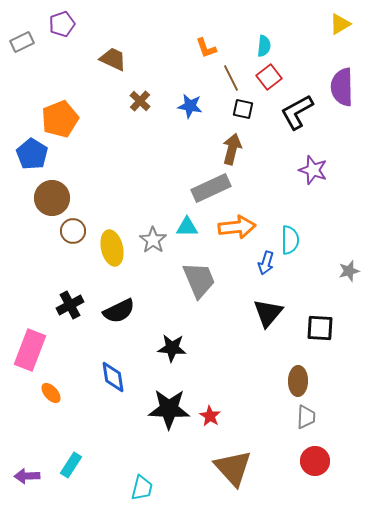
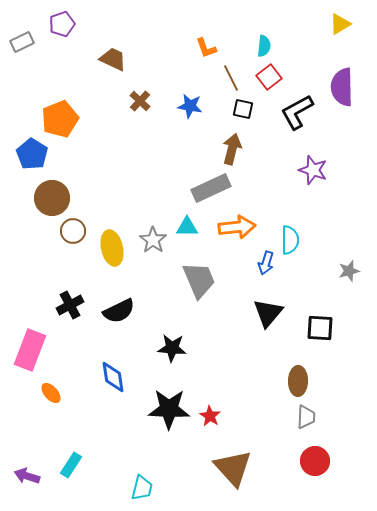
purple arrow at (27, 476): rotated 20 degrees clockwise
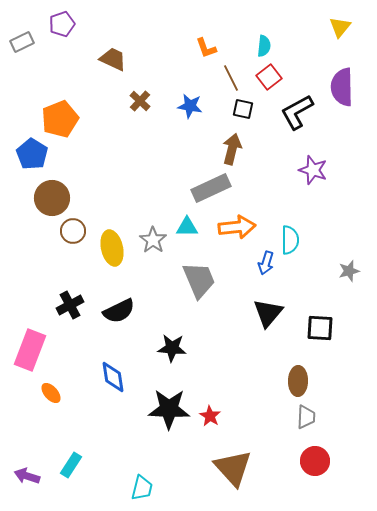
yellow triangle at (340, 24): moved 3 px down; rotated 20 degrees counterclockwise
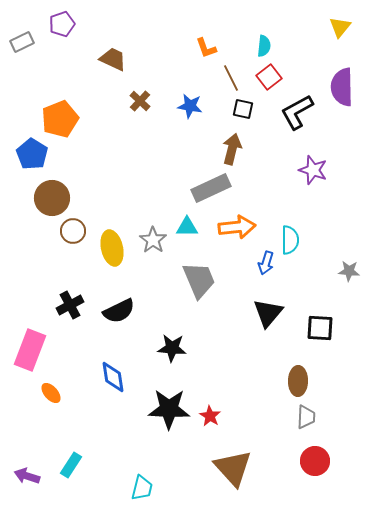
gray star at (349, 271): rotated 20 degrees clockwise
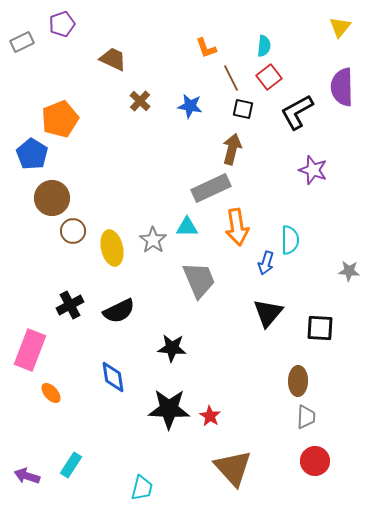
orange arrow at (237, 227): rotated 87 degrees clockwise
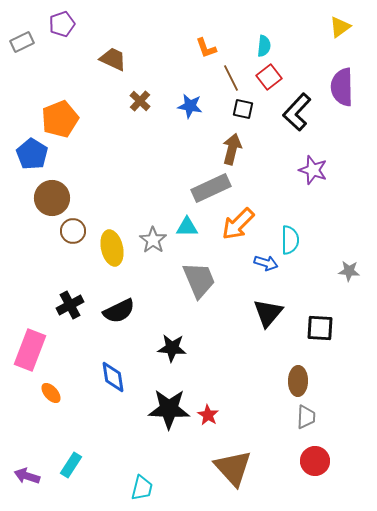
yellow triangle at (340, 27): rotated 15 degrees clockwise
black L-shape at (297, 112): rotated 18 degrees counterclockwise
orange arrow at (237, 227): moved 1 px right, 3 px up; rotated 54 degrees clockwise
blue arrow at (266, 263): rotated 90 degrees counterclockwise
red star at (210, 416): moved 2 px left, 1 px up
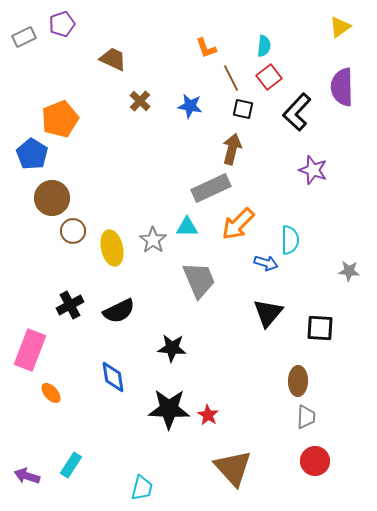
gray rectangle at (22, 42): moved 2 px right, 5 px up
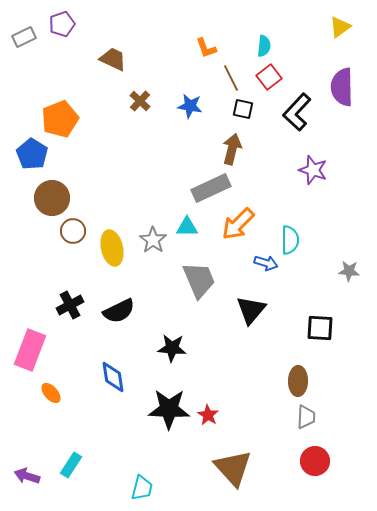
black triangle at (268, 313): moved 17 px left, 3 px up
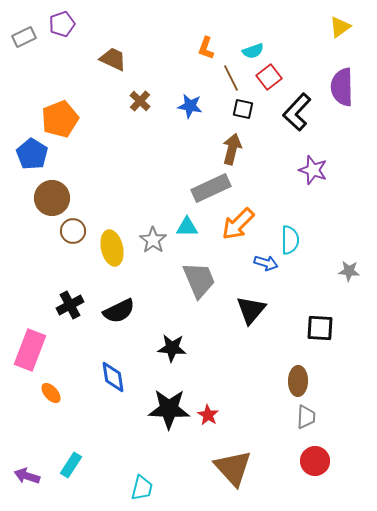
cyan semicircle at (264, 46): moved 11 px left, 5 px down; rotated 65 degrees clockwise
orange L-shape at (206, 48): rotated 40 degrees clockwise
